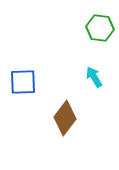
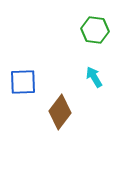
green hexagon: moved 5 px left, 2 px down
brown diamond: moved 5 px left, 6 px up
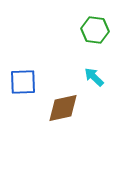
cyan arrow: rotated 15 degrees counterclockwise
brown diamond: moved 3 px right, 4 px up; rotated 40 degrees clockwise
